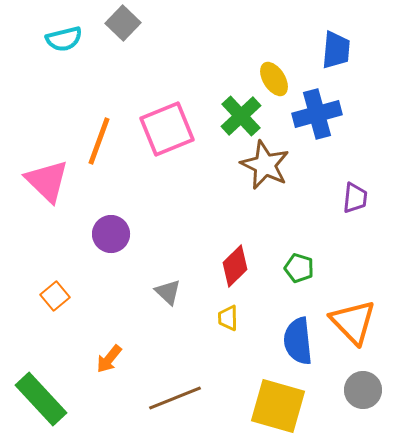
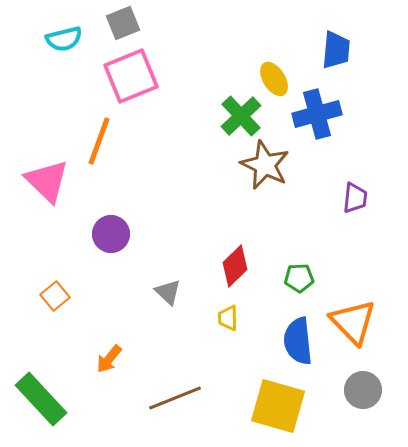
gray square: rotated 24 degrees clockwise
pink square: moved 36 px left, 53 px up
green pentagon: moved 10 px down; rotated 20 degrees counterclockwise
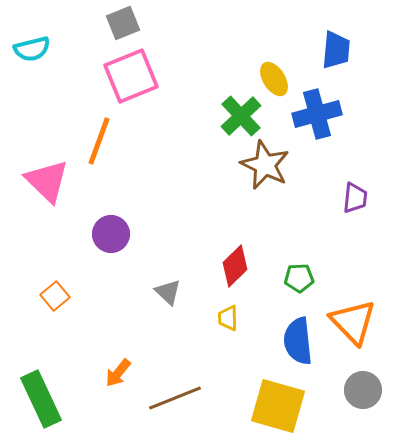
cyan semicircle: moved 32 px left, 10 px down
orange arrow: moved 9 px right, 14 px down
green rectangle: rotated 18 degrees clockwise
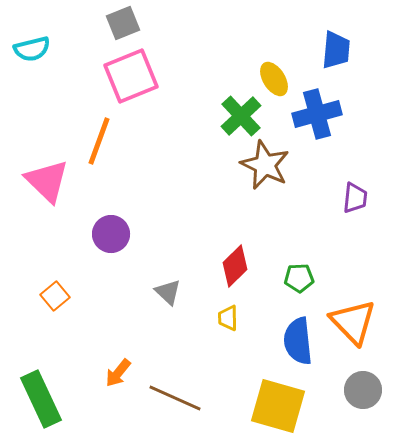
brown line: rotated 46 degrees clockwise
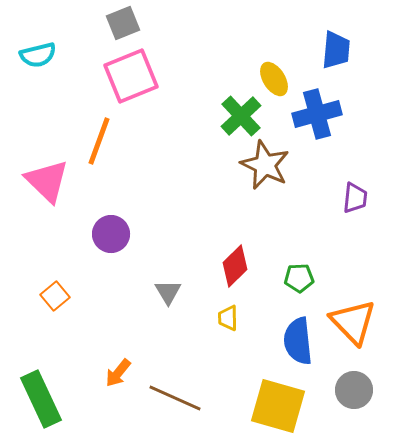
cyan semicircle: moved 6 px right, 6 px down
gray triangle: rotated 16 degrees clockwise
gray circle: moved 9 px left
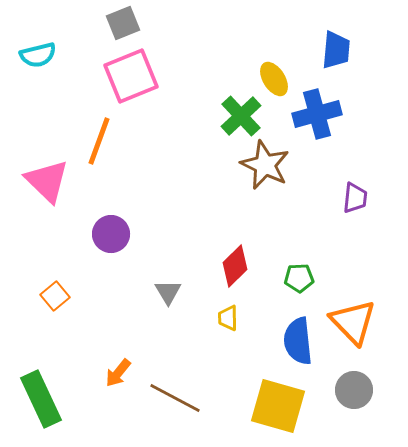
brown line: rotated 4 degrees clockwise
